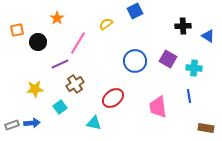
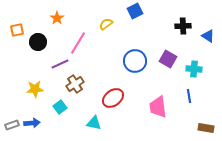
cyan cross: moved 1 px down
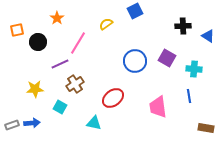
purple square: moved 1 px left, 1 px up
cyan square: rotated 24 degrees counterclockwise
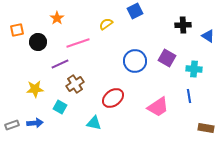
black cross: moved 1 px up
pink line: rotated 40 degrees clockwise
pink trapezoid: rotated 115 degrees counterclockwise
blue arrow: moved 3 px right
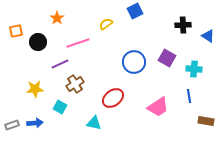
orange square: moved 1 px left, 1 px down
blue circle: moved 1 px left, 1 px down
brown rectangle: moved 7 px up
